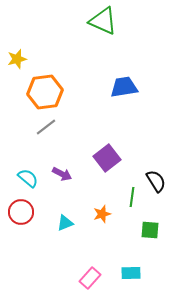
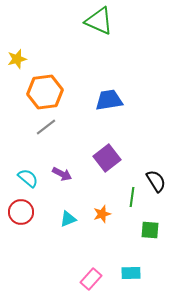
green triangle: moved 4 px left
blue trapezoid: moved 15 px left, 13 px down
cyan triangle: moved 3 px right, 4 px up
pink rectangle: moved 1 px right, 1 px down
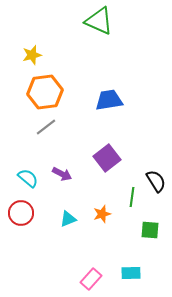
yellow star: moved 15 px right, 4 px up
red circle: moved 1 px down
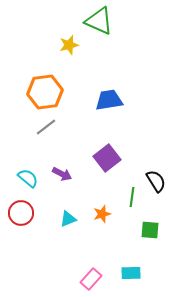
yellow star: moved 37 px right, 10 px up
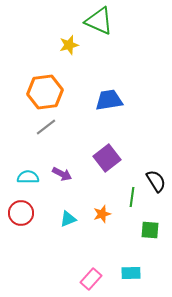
cyan semicircle: moved 1 px up; rotated 40 degrees counterclockwise
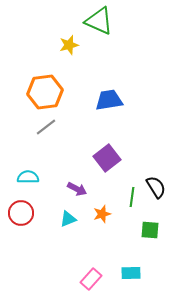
purple arrow: moved 15 px right, 15 px down
black semicircle: moved 6 px down
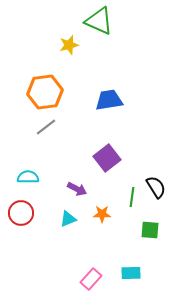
orange star: rotated 18 degrees clockwise
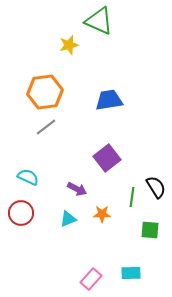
cyan semicircle: rotated 25 degrees clockwise
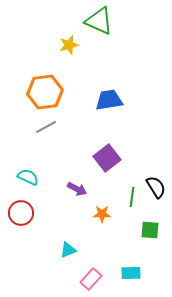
gray line: rotated 10 degrees clockwise
cyan triangle: moved 31 px down
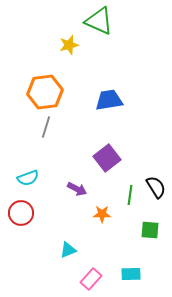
gray line: rotated 45 degrees counterclockwise
cyan semicircle: moved 1 px down; rotated 135 degrees clockwise
green line: moved 2 px left, 2 px up
cyan rectangle: moved 1 px down
